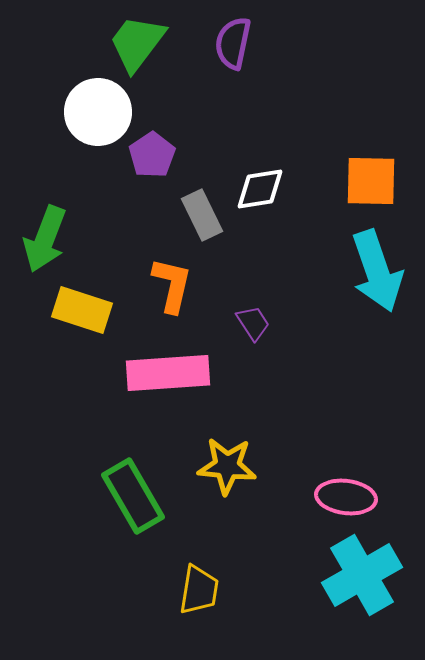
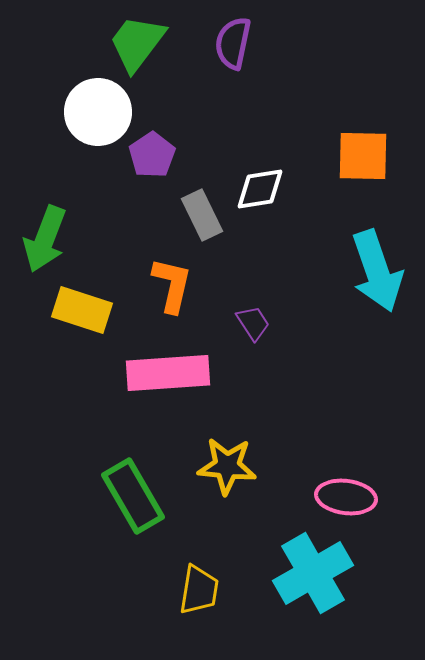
orange square: moved 8 px left, 25 px up
cyan cross: moved 49 px left, 2 px up
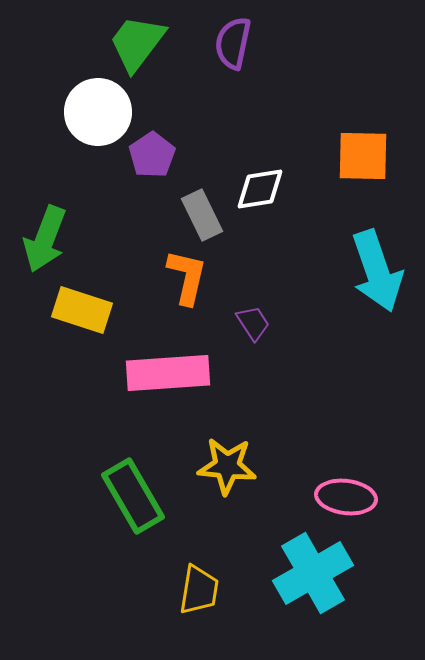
orange L-shape: moved 15 px right, 8 px up
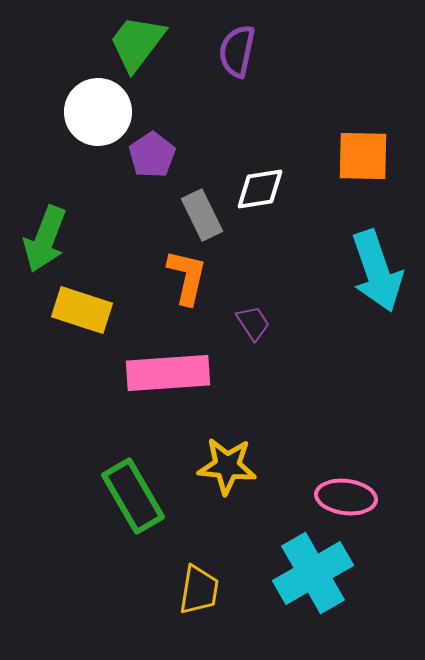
purple semicircle: moved 4 px right, 8 px down
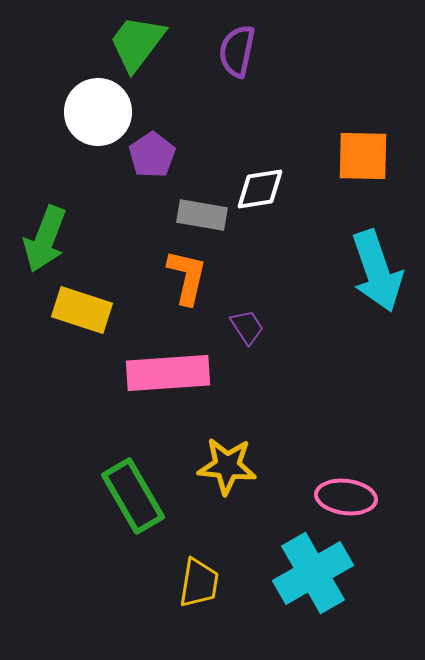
gray rectangle: rotated 54 degrees counterclockwise
purple trapezoid: moved 6 px left, 4 px down
yellow trapezoid: moved 7 px up
